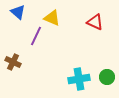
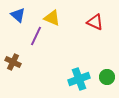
blue triangle: moved 3 px down
cyan cross: rotated 10 degrees counterclockwise
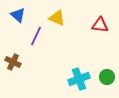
yellow triangle: moved 5 px right
red triangle: moved 5 px right, 3 px down; rotated 18 degrees counterclockwise
